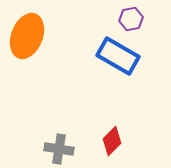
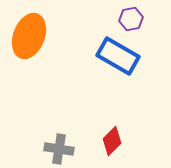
orange ellipse: moved 2 px right
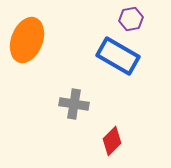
orange ellipse: moved 2 px left, 4 px down
gray cross: moved 15 px right, 45 px up
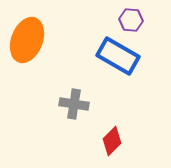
purple hexagon: moved 1 px down; rotated 15 degrees clockwise
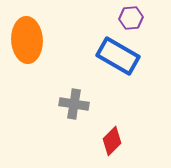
purple hexagon: moved 2 px up; rotated 10 degrees counterclockwise
orange ellipse: rotated 24 degrees counterclockwise
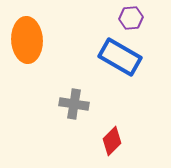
blue rectangle: moved 2 px right, 1 px down
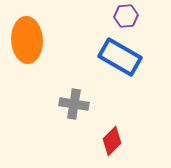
purple hexagon: moved 5 px left, 2 px up
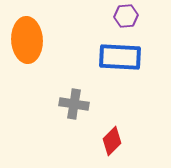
blue rectangle: rotated 27 degrees counterclockwise
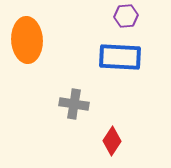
red diamond: rotated 12 degrees counterclockwise
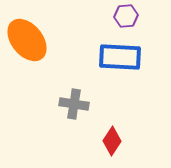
orange ellipse: rotated 36 degrees counterclockwise
